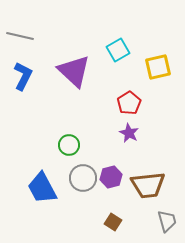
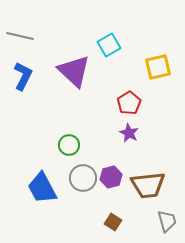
cyan square: moved 9 px left, 5 px up
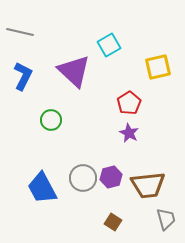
gray line: moved 4 px up
green circle: moved 18 px left, 25 px up
gray trapezoid: moved 1 px left, 2 px up
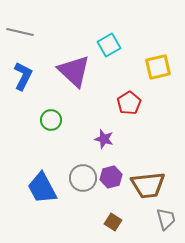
purple star: moved 25 px left, 6 px down; rotated 12 degrees counterclockwise
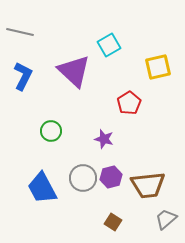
green circle: moved 11 px down
gray trapezoid: rotated 115 degrees counterclockwise
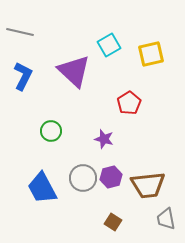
yellow square: moved 7 px left, 13 px up
gray trapezoid: rotated 60 degrees counterclockwise
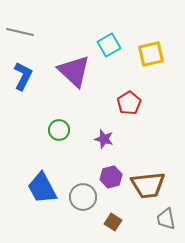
green circle: moved 8 px right, 1 px up
gray circle: moved 19 px down
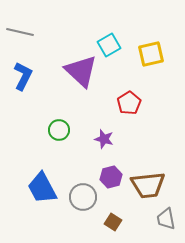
purple triangle: moved 7 px right
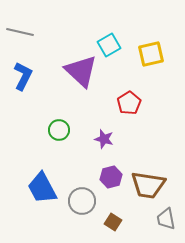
brown trapezoid: rotated 15 degrees clockwise
gray circle: moved 1 px left, 4 px down
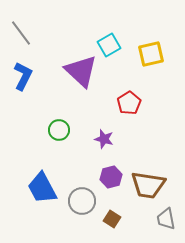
gray line: moved 1 px right, 1 px down; rotated 40 degrees clockwise
brown square: moved 1 px left, 3 px up
